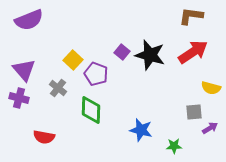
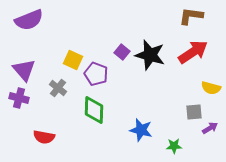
yellow square: rotated 18 degrees counterclockwise
green diamond: moved 3 px right
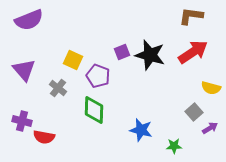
purple square: rotated 28 degrees clockwise
purple pentagon: moved 2 px right, 2 px down
purple cross: moved 3 px right, 23 px down
gray square: rotated 36 degrees counterclockwise
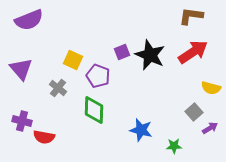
black star: rotated 8 degrees clockwise
purple triangle: moved 3 px left, 1 px up
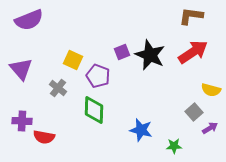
yellow semicircle: moved 2 px down
purple cross: rotated 12 degrees counterclockwise
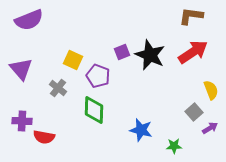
yellow semicircle: rotated 126 degrees counterclockwise
